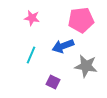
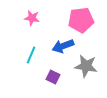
purple square: moved 5 px up
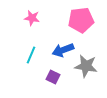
blue arrow: moved 4 px down
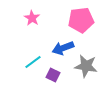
pink star: rotated 21 degrees clockwise
blue arrow: moved 2 px up
cyan line: moved 2 px right, 7 px down; rotated 30 degrees clockwise
purple square: moved 2 px up
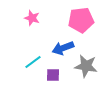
pink star: rotated 14 degrees counterclockwise
purple square: rotated 24 degrees counterclockwise
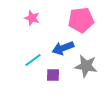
cyan line: moved 2 px up
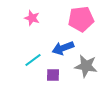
pink pentagon: moved 1 px up
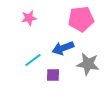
pink star: moved 3 px left; rotated 28 degrees counterclockwise
gray star: moved 2 px right, 2 px up
